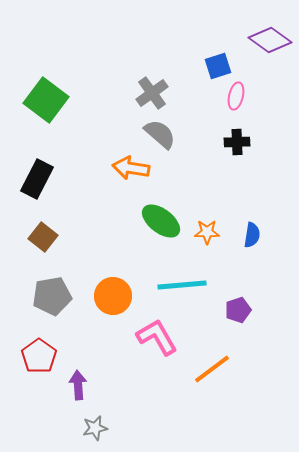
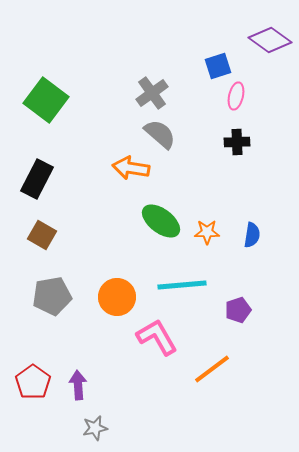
brown square: moved 1 px left, 2 px up; rotated 8 degrees counterclockwise
orange circle: moved 4 px right, 1 px down
red pentagon: moved 6 px left, 26 px down
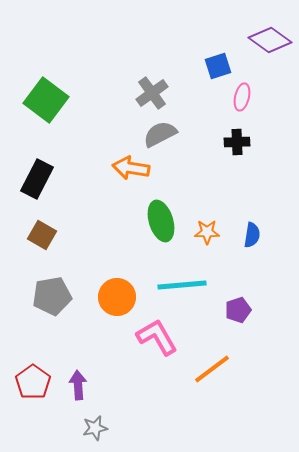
pink ellipse: moved 6 px right, 1 px down
gray semicircle: rotated 68 degrees counterclockwise
green ellipse: rotated 36 degrees clockwise
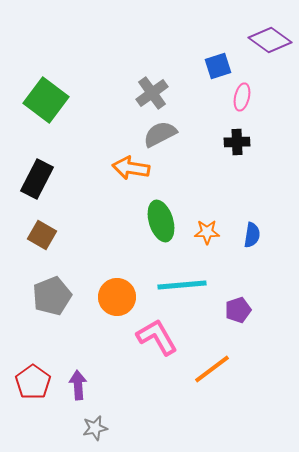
gray pentagon: rotated 12 degrees counterclockwise
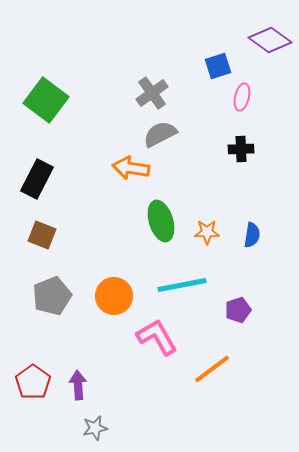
black cross: moved 4 px right, 7 px down
brown square: rotated 8 degrees counterclockwise
cyan line: rotated 6 degrees counterclockwise
orange circle: moved 3 px left, 1 px up
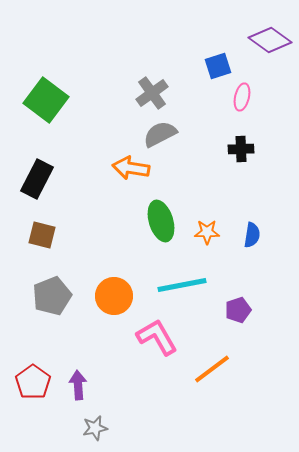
brown square: rotated 8 degrees counterclockwise
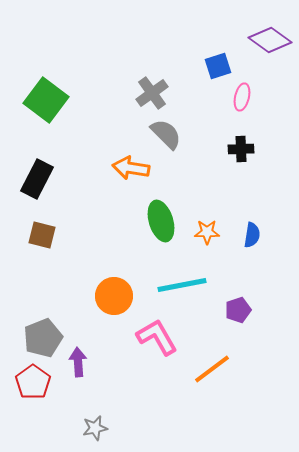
gray semicircle: moved 6 px right; rotated 72 degrees clockwise
gray pentagon: moved 9 px left, 42 px down
purple arrow: moved 23 px up
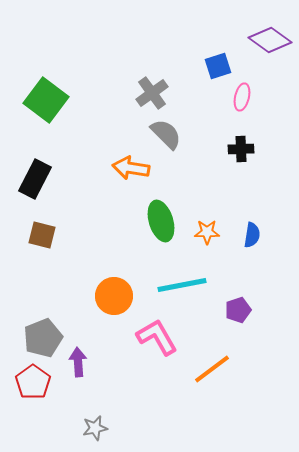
black rectangle: moved 2 px left
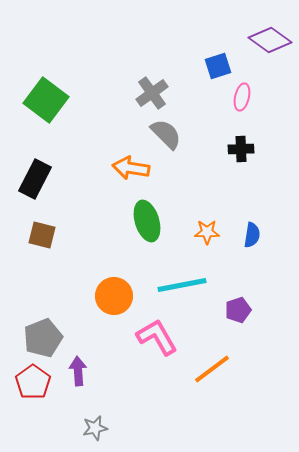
green ellipse: moved 14 px left
purple arrow: moved 9 px down
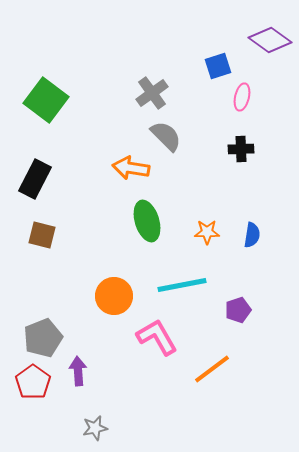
gray semicircle: moved 2 px down
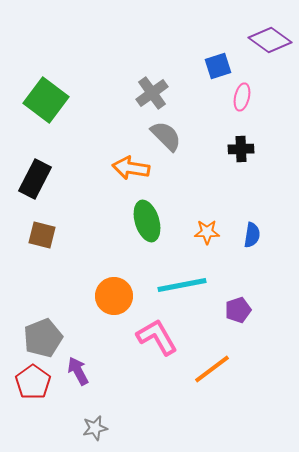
purple arrow: rotated 24 degrees counterclockwise
